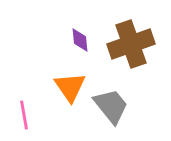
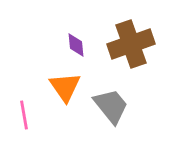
purple diamond: moved 4 px left, 5 px down
orange triangle: moved 5 px left
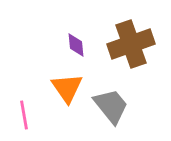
orange triangle: moved 2 px right, 1 px down
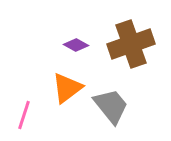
purple diamond: rotated 55 degrees counterclockwise
orange triangle: rotated 28 degrees clockwise
pink line: rotated 28 degrees clockwise
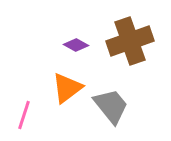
brown cross: moved 1 px left, 3 px up
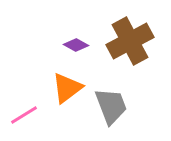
brown cross: rotated 9 degrees counterclockwise
gray trapezoid: rotated 18 degrees clockwise
pink line: rotated 40 degrees clockwise
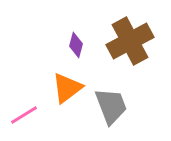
purple diamond: rotated 75 degrees clockwise
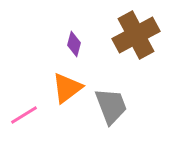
brown cross: moved 6 px right, 6 px up
purple diamond: moved 2 px left, 1 px up
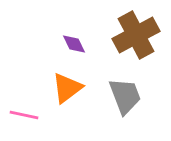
purple diamond: rotated 40 degrees counterclockwise
gray trapezoid: moved 14 px right, 10 px up
pink line: rotated 44 degrees clockwise
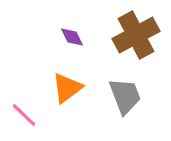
purple diamond: moved 2 px left, 7 px up
pink line: rotated 32 degrees clockwise
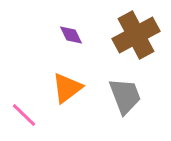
purple diamond: moved 1 px left, 2 px up
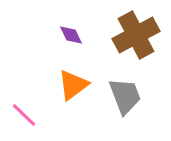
orange triangle: moved 6 px right, 3 px up
